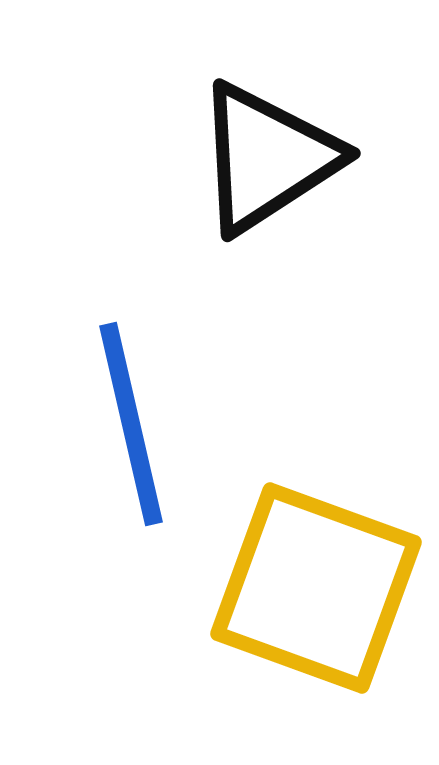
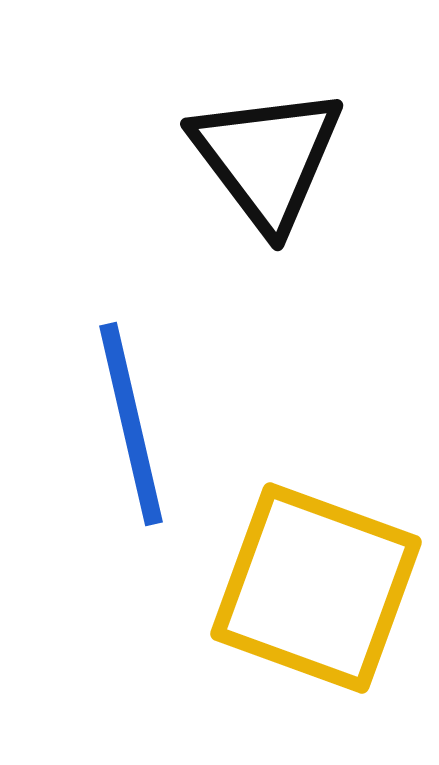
black triangle: rotated 34 degrees counterclockwise
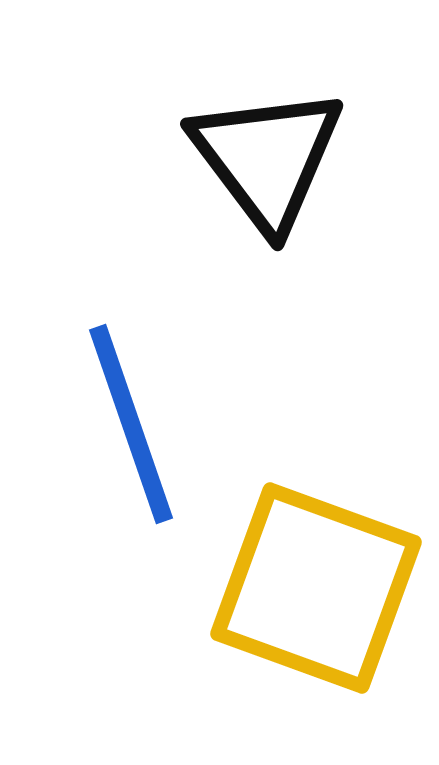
blue line: rotated 6 degrees counterclockwise
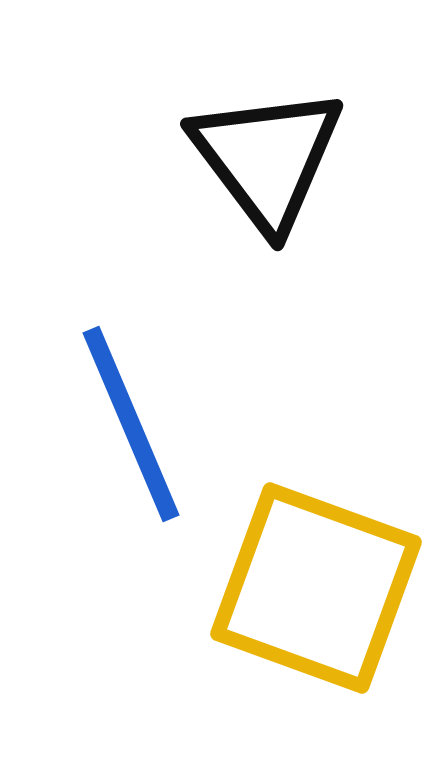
blue line: rotated 4 degrees counterclockwise
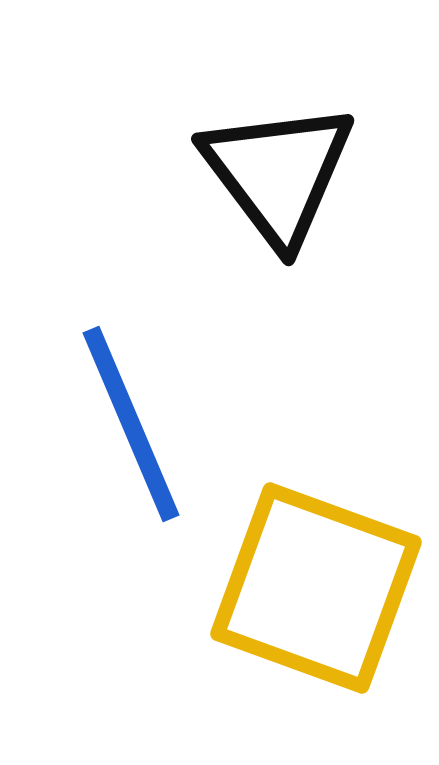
black triangle: moved 11 px right, 15 px down
